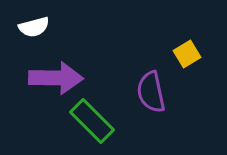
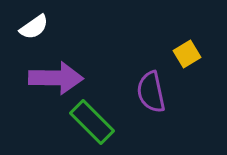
white semicircle: rotated 20 degrees counterclockwise
green rectangle: moved 1 px down
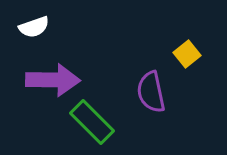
white semicircle: rotated 16 degrees clockwise
yellow square: rotated 8 degrees counterclockwise
purple arrow: moved 3 px left, 2 px down
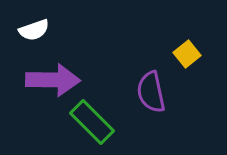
white semicircle: moved 3 px down
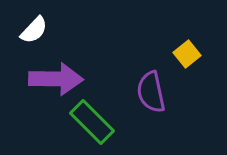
white semicircle: rotated 28 degrees counterclockwise
purple arrow: moved 3 px right, 1 px up
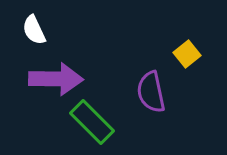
white semicircle: rotated 112 degrees clockwise
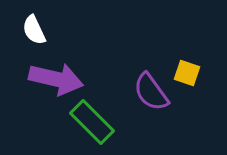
yellow square: moved 19 px down; rotated 32 degrees counterclockwise
purple arrow: rotated 12 degrees clockwise
purple semicircle: rotated 24 degrees counterclockwise
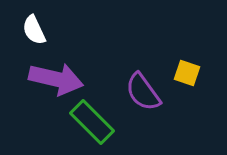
purple semicircle: moved 8 px left
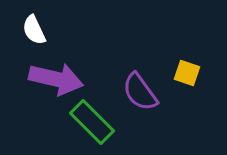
purple semicircle: moved 3 px left
